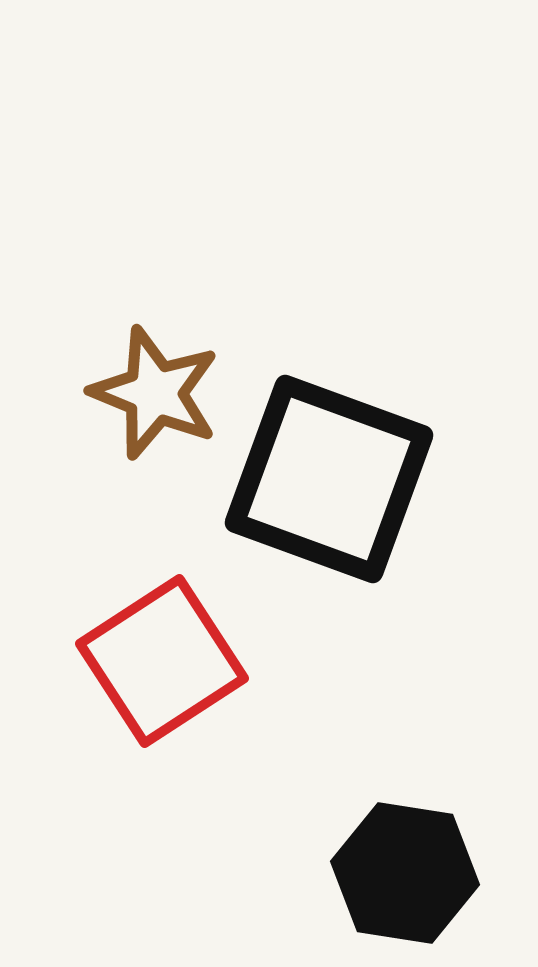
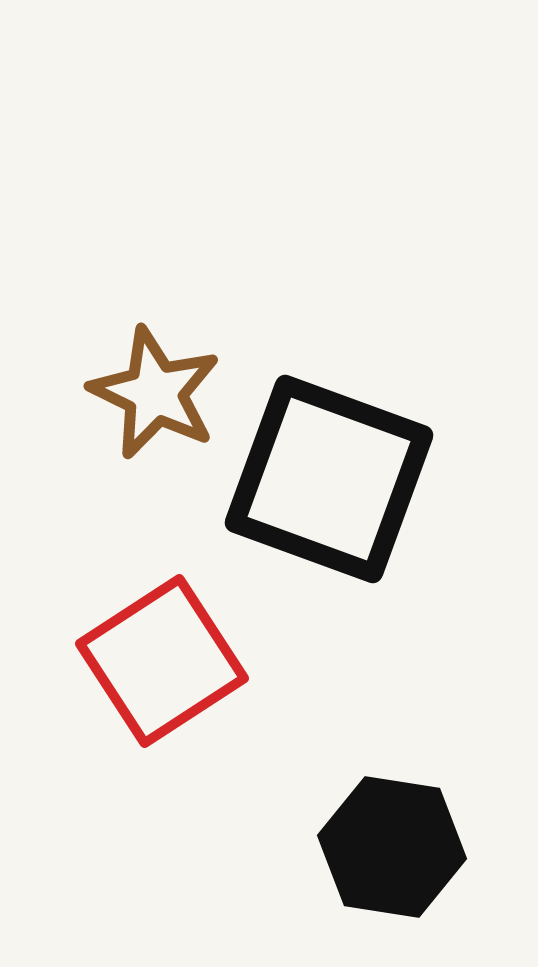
brown star: rotated 4 degrees clockwise
black hexagon: moved 13 px left, 26 px up
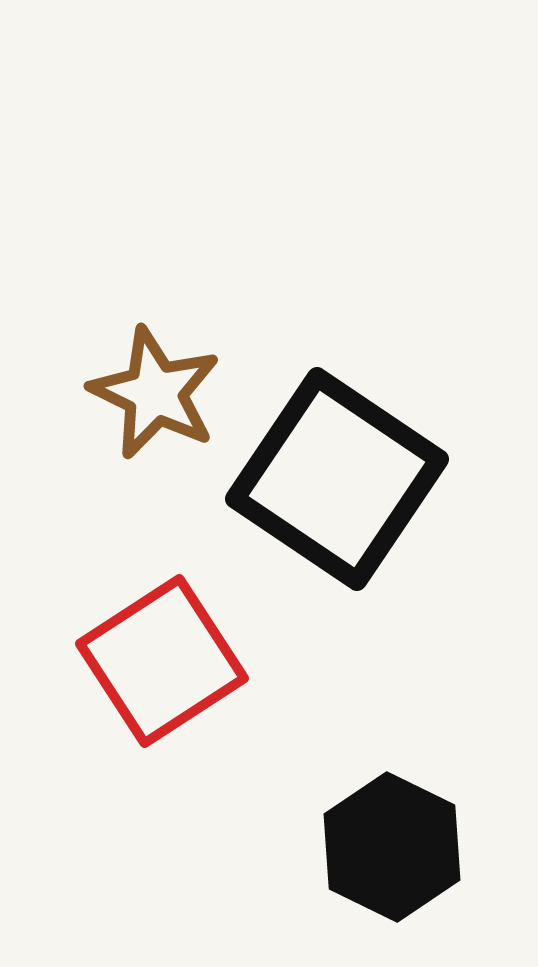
black square: moved 8 px right; rotated 14 degrees clockwise
black hexagon: rotated 17 degrees clockwise
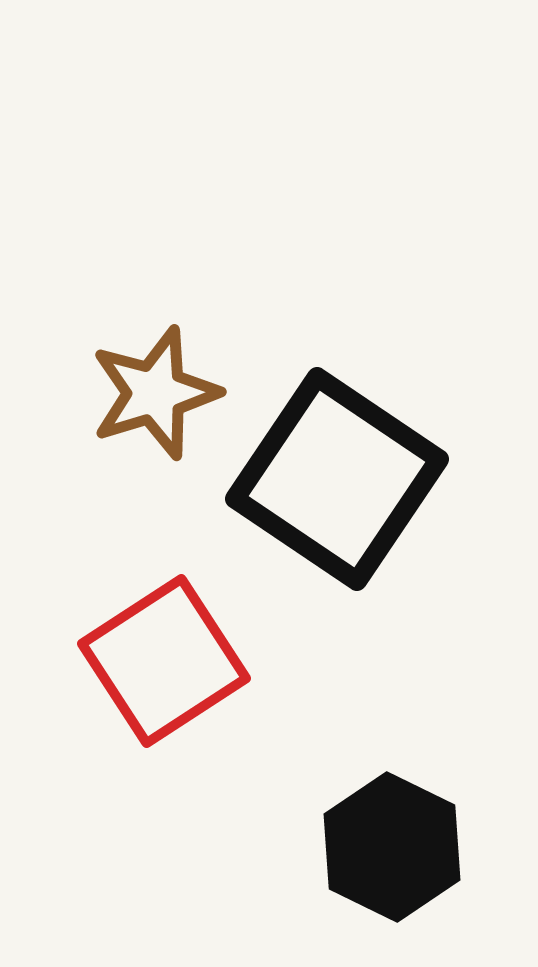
brown star: rotated 29 degrees clockwise
red square: moved 2 px right
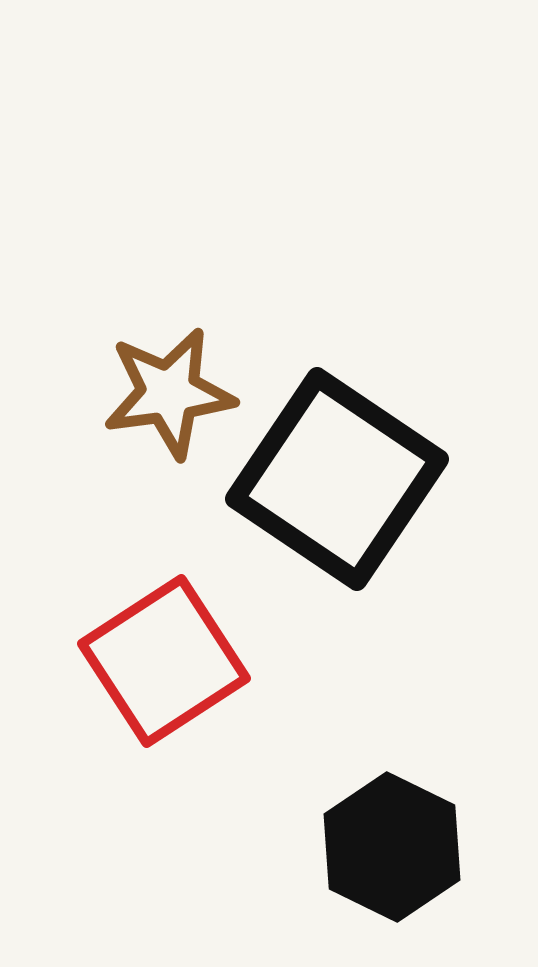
brown star: moved 14 px right; rotated 9 degrees clockwise
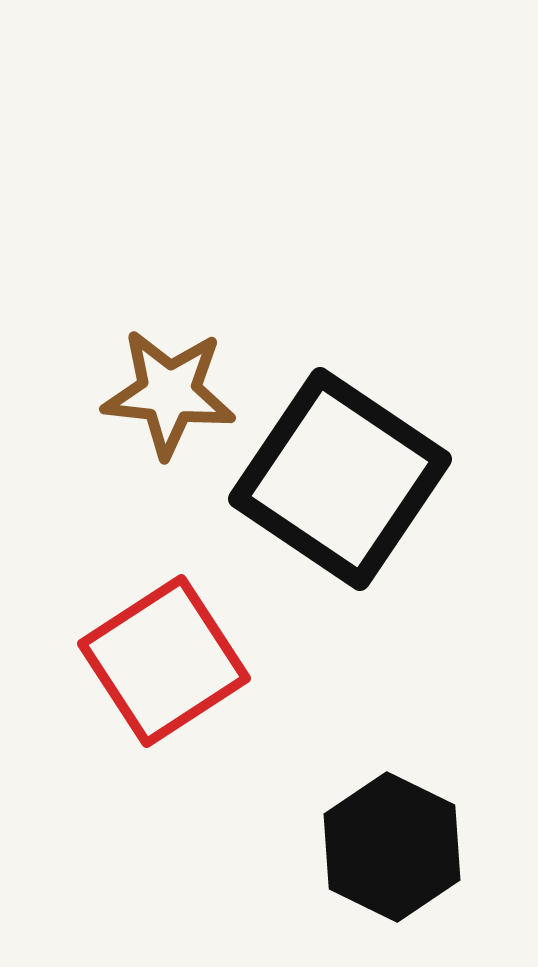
brown star: rotated 14 degrees clockwise
black square: moved 3 px right
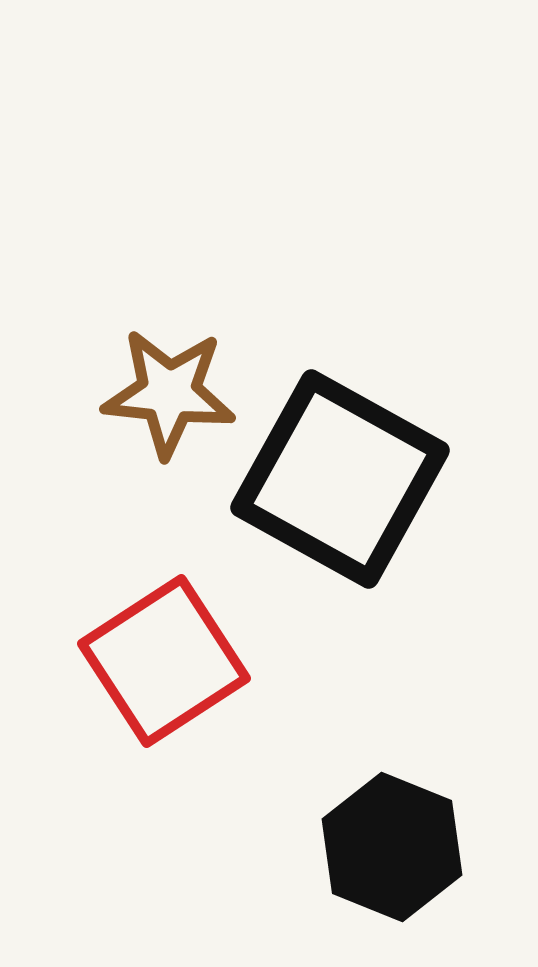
black square: rotated 5 degrees counterclockwise
black hexagon: rotated 4 degrees counterclockwise
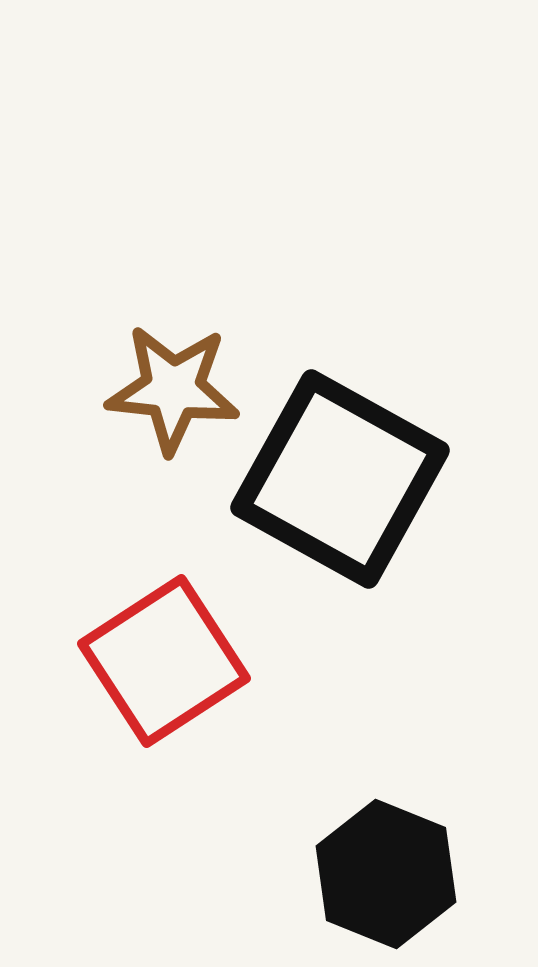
brown star: moved 4 px right, 4 px up
black hexagon: moved 6 px left, 27 px down
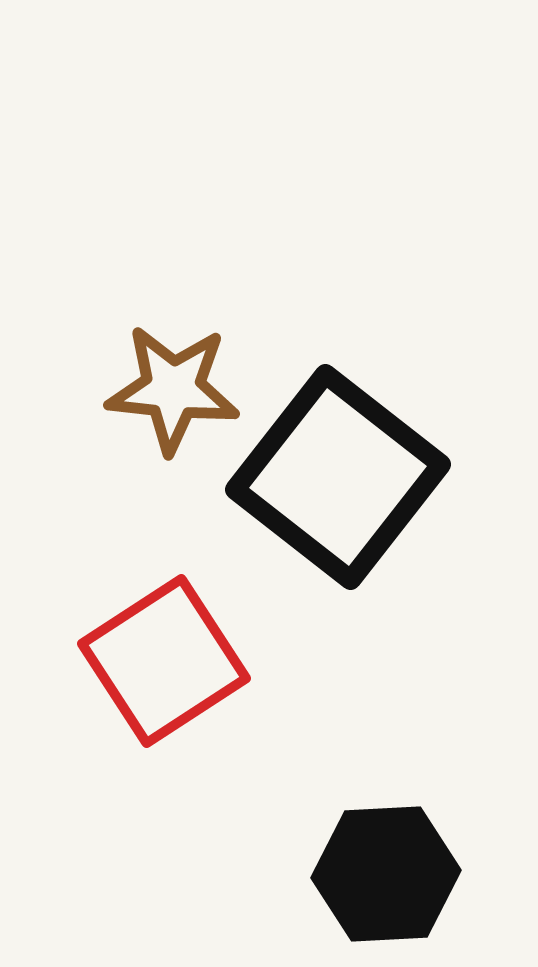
black square: moved 2 px left, 2 px up; rotated 9 degrees clockwise
black hexagon: rotated 25 degrees counterclockwise
